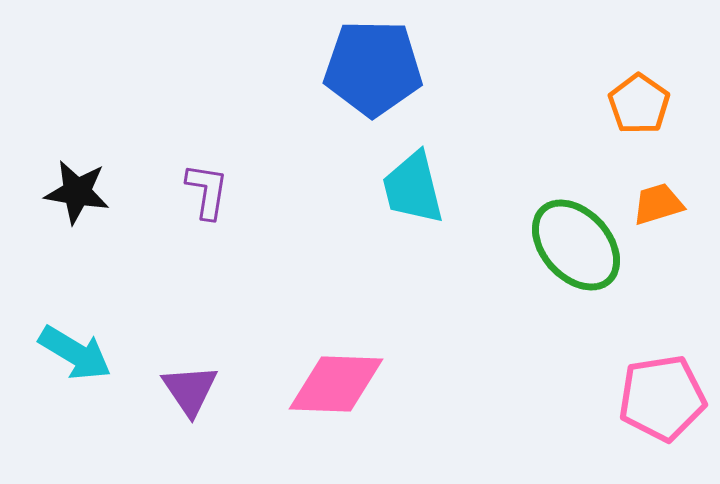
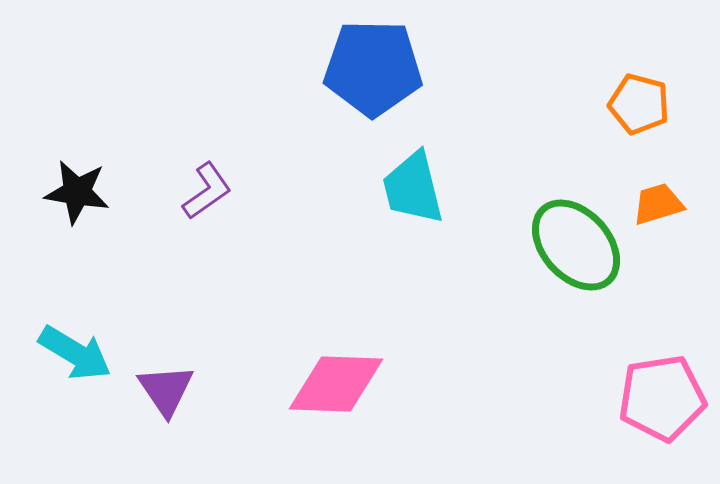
orange pentagon: rotated 20 degrees counterclockwise
purple L-shape: rotated 46 degrees clockwise
purple triangle: moved 24 px left
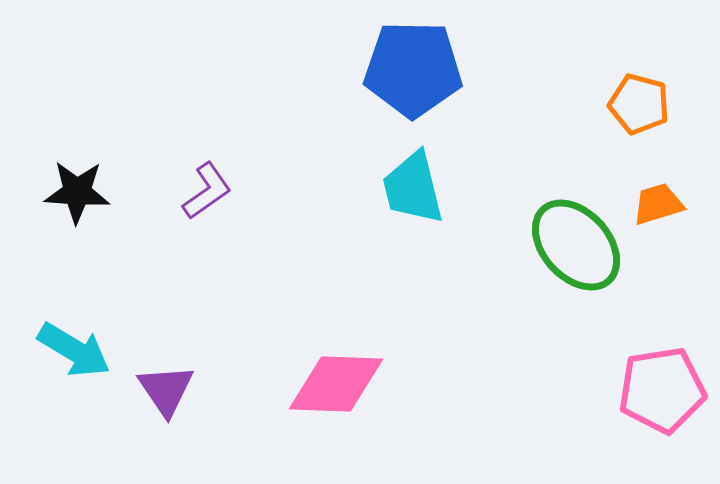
blue pentagon: moved 40 px right, 1 px down
black star: rotated 6 degrees counterclockwise
cyan arrow: moved 1 px left, 3 px up
pink pentagon: moved 8 px up
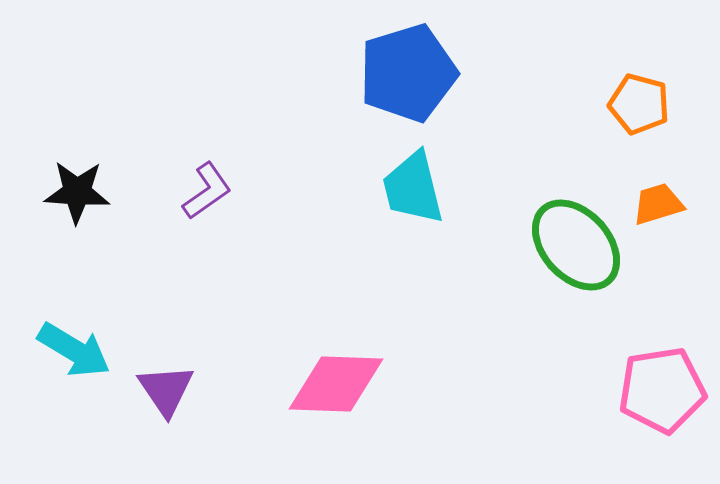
blue pentagon: moved 5 px left, 4 px down; rotated 18 degrees counterclockwise
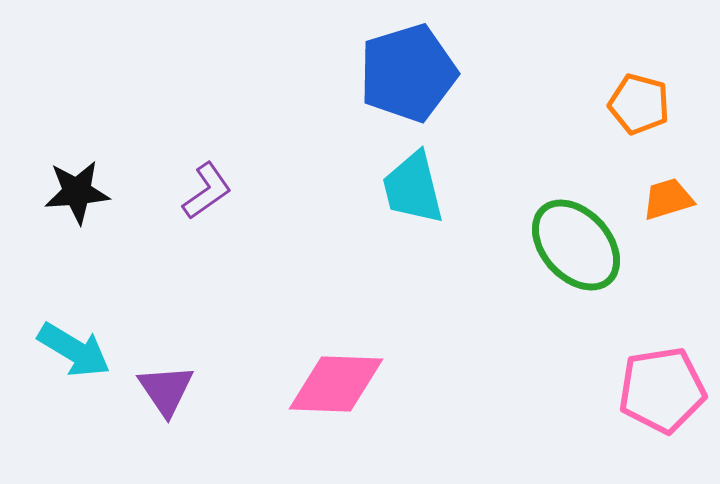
black star: rotated 8 degrees counterclockwise
orange trapezoid: moved 10 px right, 5 px up
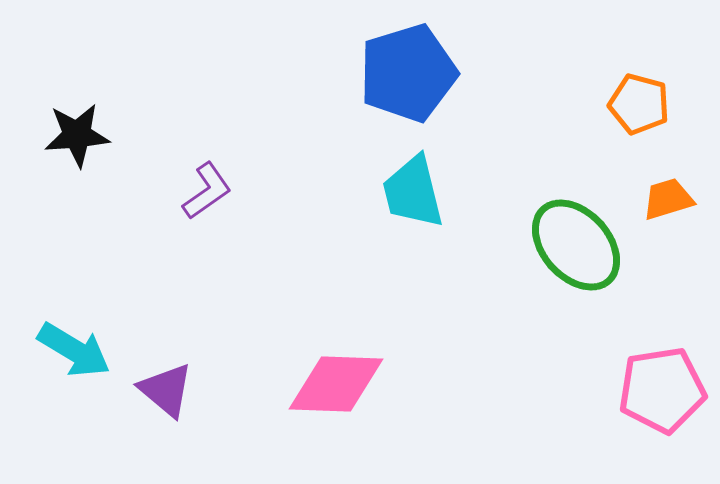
cyan trapezoid: moved 4 px down
black star: moved 57 px up
purple triangle: rotated 16 degrees counterclockwise
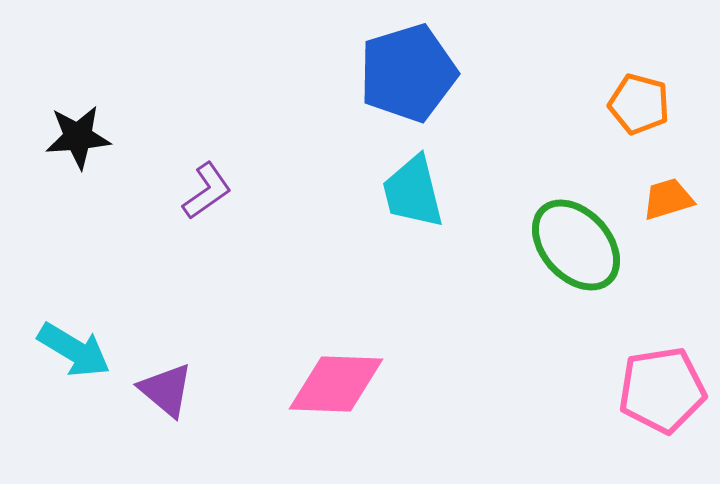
black star: moved 1 px right, 2 px down
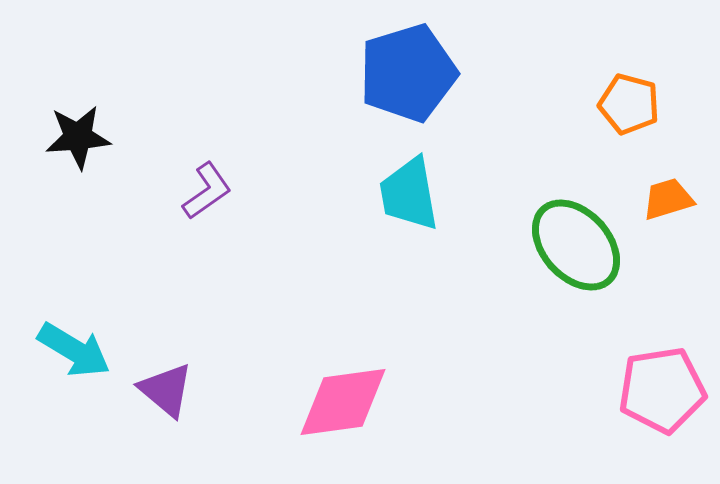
orange pentagon: moved 10 px left
cyan trapezoid: moved 4 px left, 2 px down; rotated 4 degrees clockwise
pink diamond: moved 7 px right, 18 px down; rotated 10 degrees counterclockwise
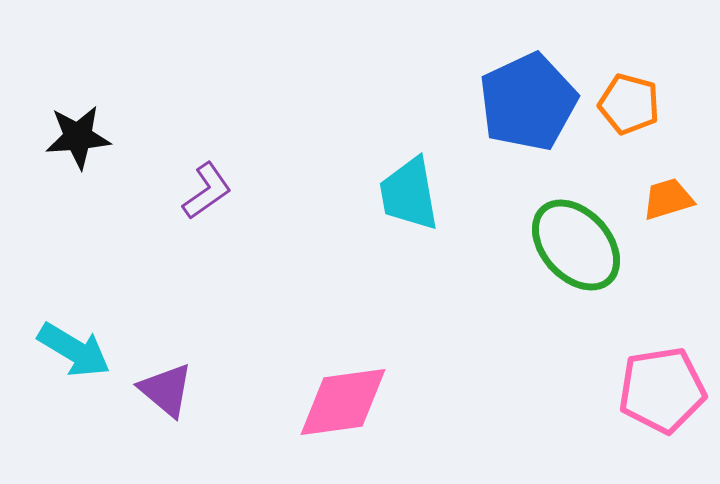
blue pentagon: moved 120 px right, 29 px down; rotated 8 degrees counterclockwise
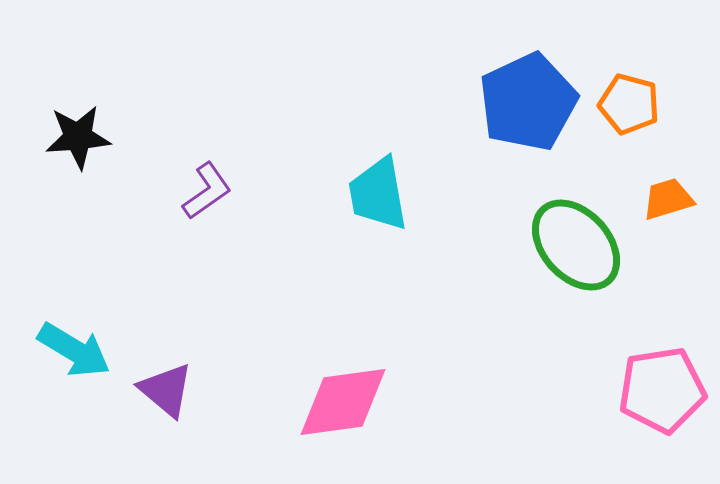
cyan trapezoid: moved 31 px left
